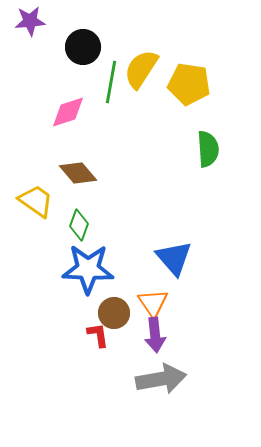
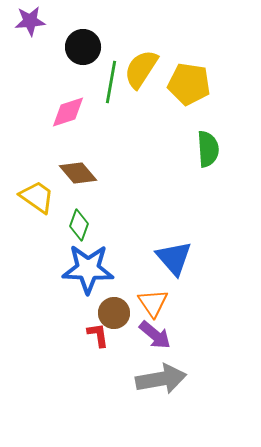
yellow trapezoid: moved 1 px right, 4 px up
purple arrow: rotated 44 degrees counterclockwise
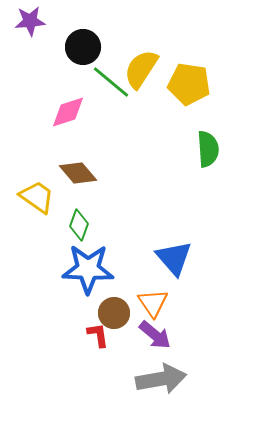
green line: rotated 60 degrees counterclockwise
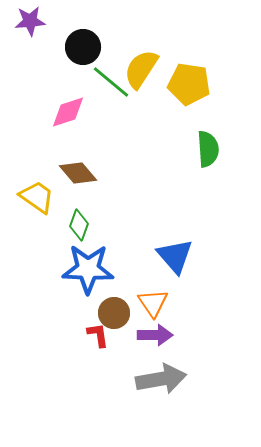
blue triangle: moved 1 px right, 2 px up
purple arrow: rotated 40 degrees counterclockwise
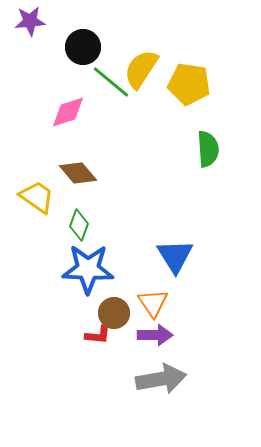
blue triangle: rotated 9 degrees clockwise
red L-shape: rotated 104 degrees clockwise
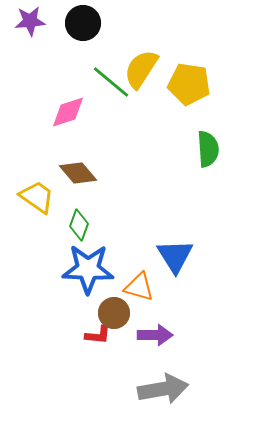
black circle: moved 24 px up
orange triangle: moved 14 px left, 16 px up; rotated 40 degrees counterclockwise
gray arrow: moved 2 px right, 10 px down
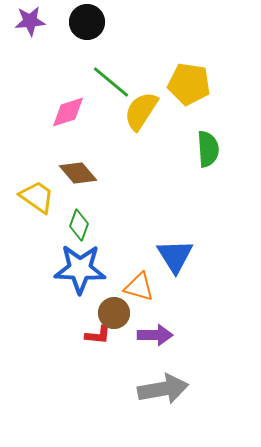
black circle: moved 4 px right, 1 px up
yellow semicircle: moved 42 px down
blue star: moved 8 px left
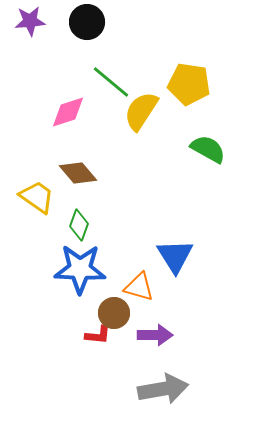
green semicircle: rotated 57 degrees counterclockwise
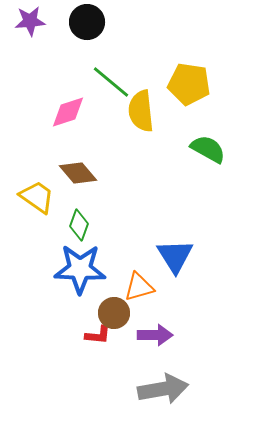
yellow semicircle: rotated 39 degrees counterclockwise
orange triangle: rotated 32 degrees counterclockwise
